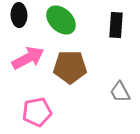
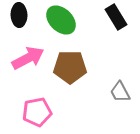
black rectangle: moved 8 px up; rotated 35 degrees counterclockwise
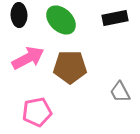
black rectangle: moved 1 px left, 1 px down; rotated 70 degrees counterclockwise
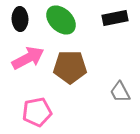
black ellipse: moved 1 px right, 4 px down
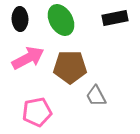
green ellipse: rotated 16 degrees clockwise
gray trapezoid: moved 24 px left, 4 px down
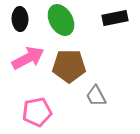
brown pentagon: moved 1 px left, 1 px up
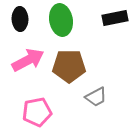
green ellipse: rotated 20 degrees clockwise
pink arrow: moved 2 px down
gray trapezoid: moved 1 px down; rotated 90 degrees counterclockwise
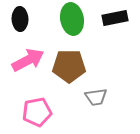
green ellipse: moved 11 px right, 1 px up
gray trapezoid: rotated 20 degrees clockwise
